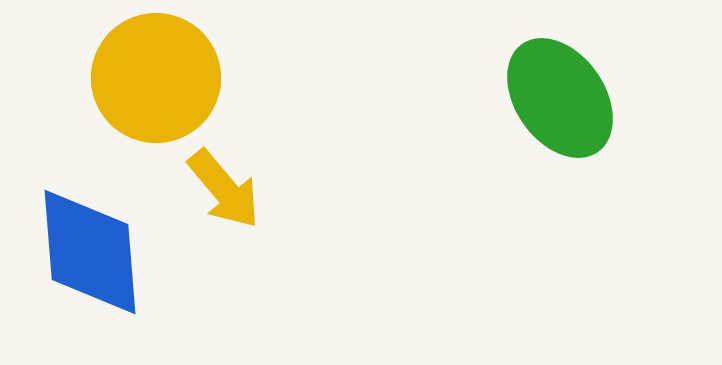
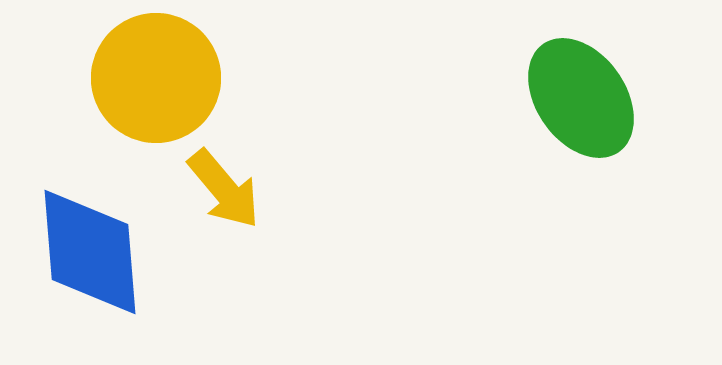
green ellipse: moved 21 px right
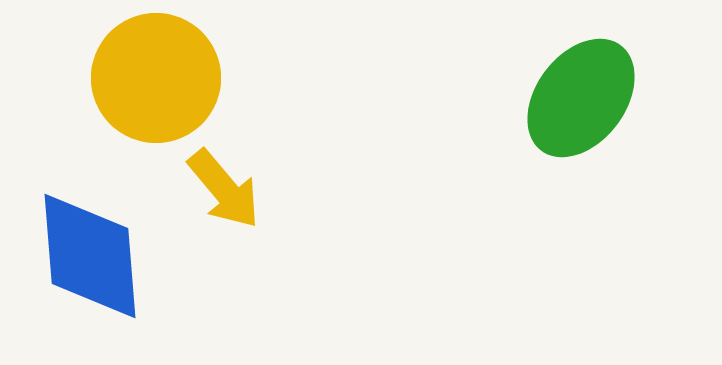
green ellipse: rotated 72 degrees clockwise
blue diamond: moved 4 px down
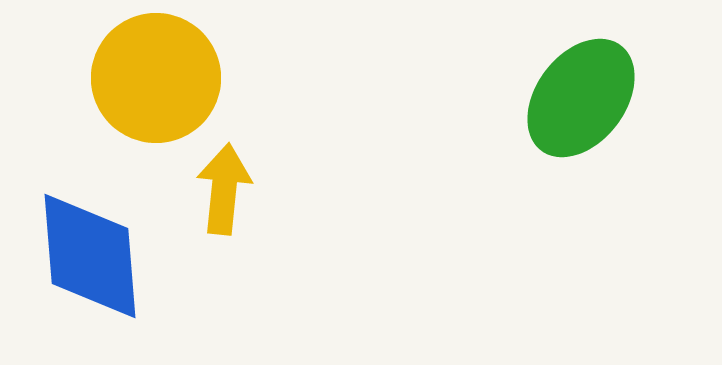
yellow arrow: rotated 134 degrees counterclockwise
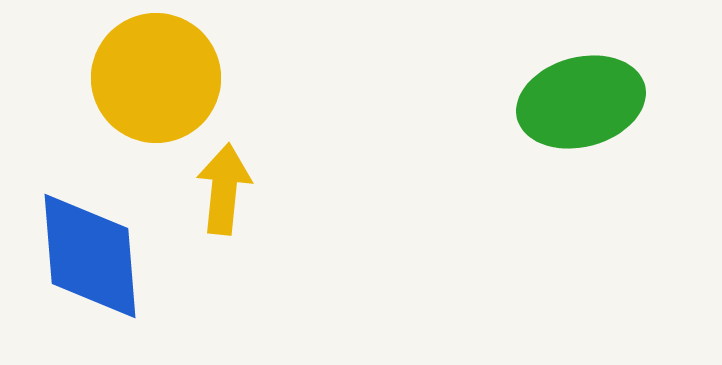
green ellipse: moved 4 px down; rotated 38 degrees clockwise
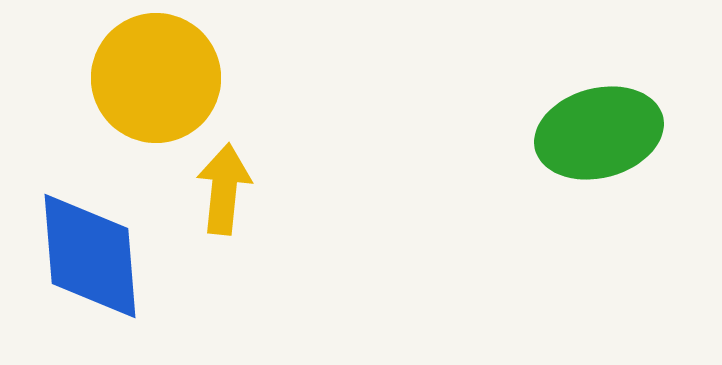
green ellipse: moved 18 px right, 31 px down
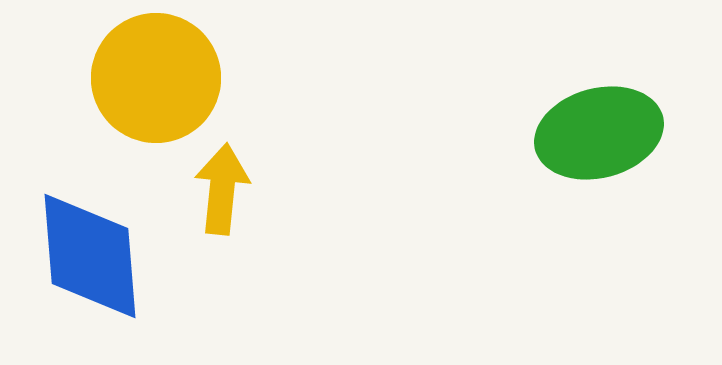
yellow arrow: moved 2 px left
